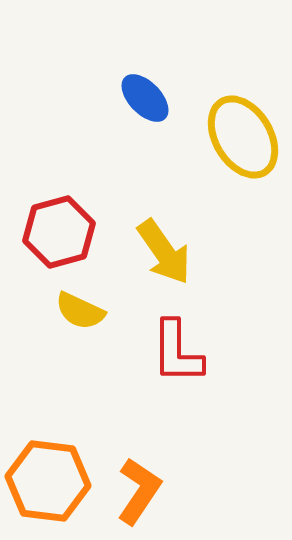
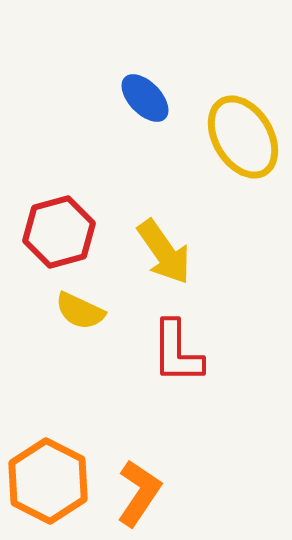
orange hexagon: rotated 20 degrees clockwise
orange L-shape: moved 2 px down
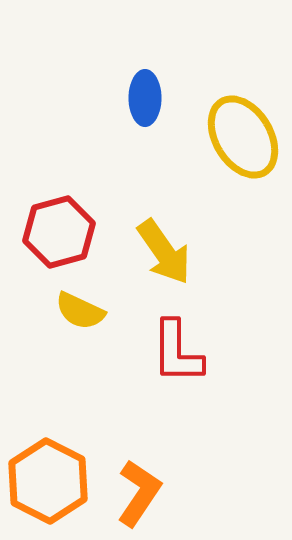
blue ellipse: rotated 44 degrees clockwise
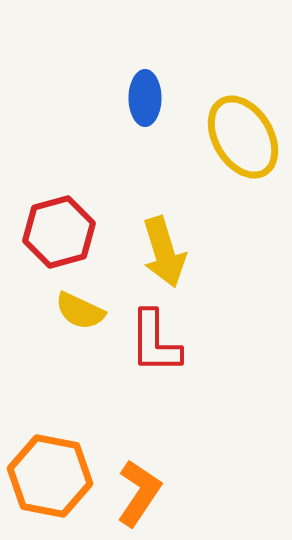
yellow arrow: rotated 18 degrees clockwise
red L-shape: moved 22 px left, 10 px up
orange hexagon: moved 2 px right, 5 px up; rotated 16 degrees counterclockwise
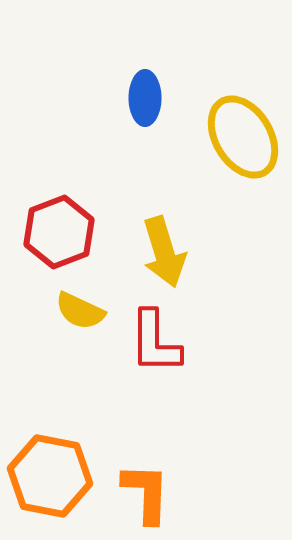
red hexagon: rotated 6 degrees counterclockwise
orange L-shape: moved 7 px right; rotated 32 degrees counterclockwise
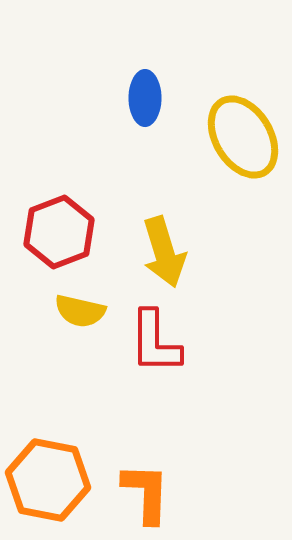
yellow semicircle: rotated 12 degrees counterclockwise
orange hexagon: moved 2 px left, 4 px down
